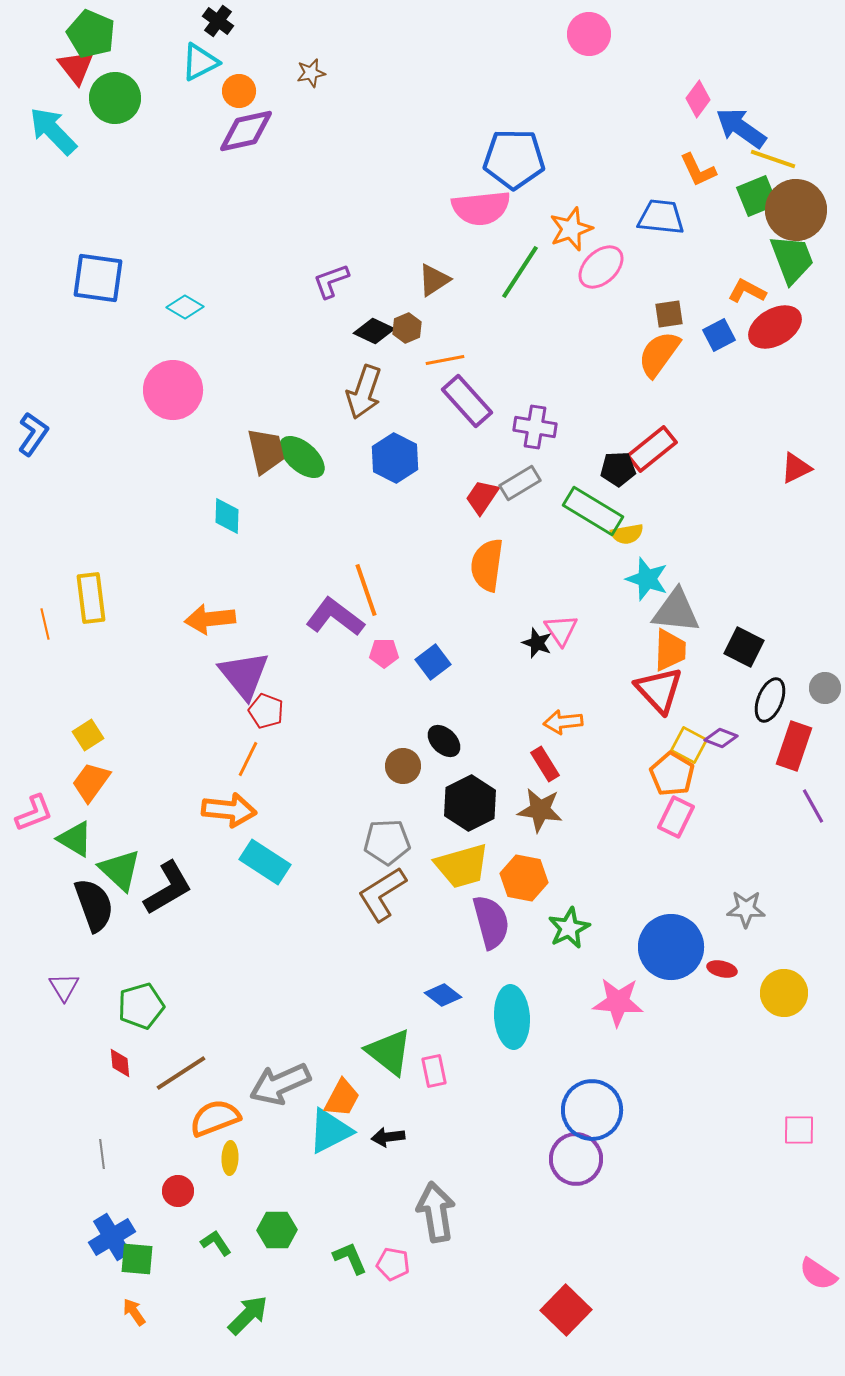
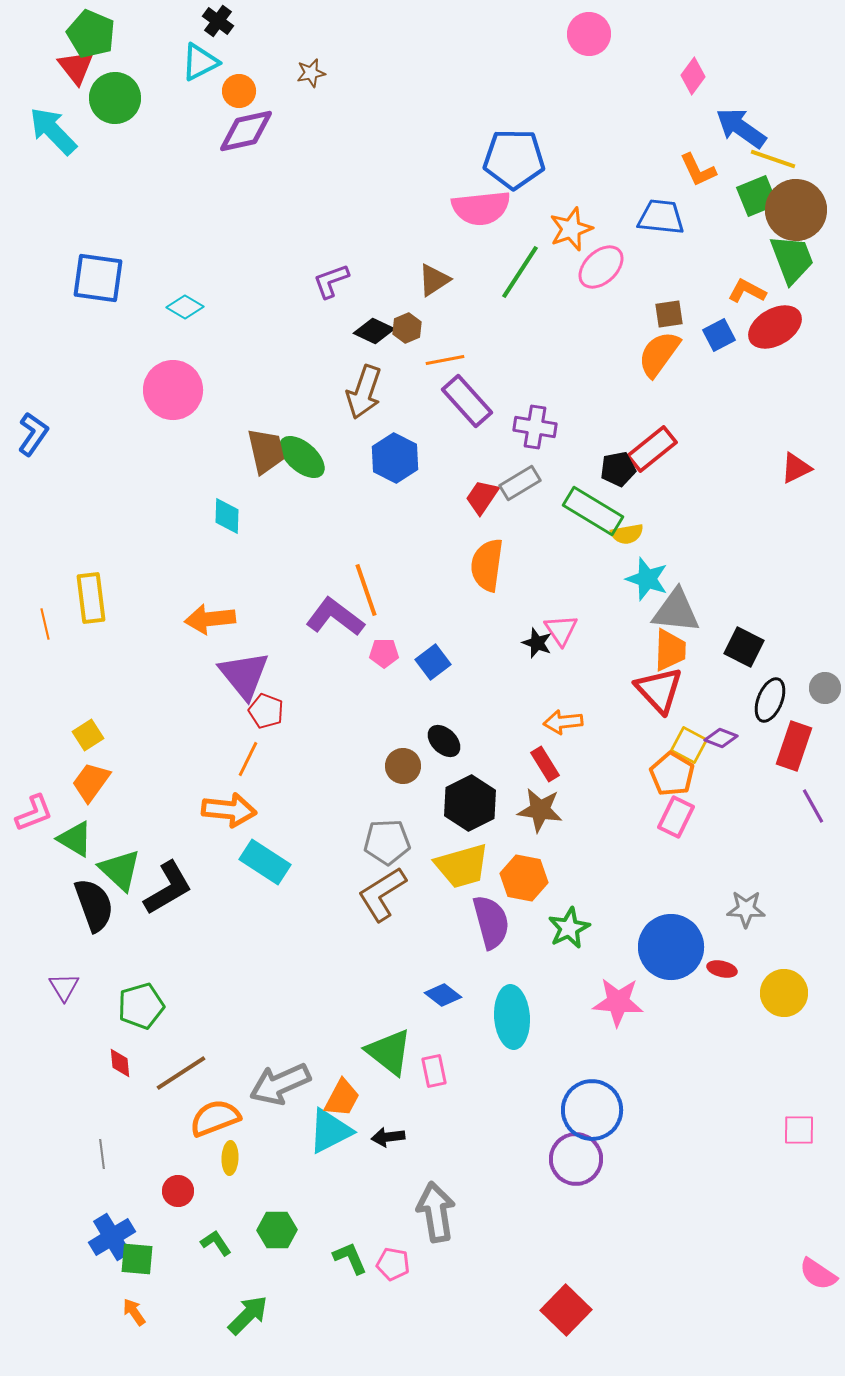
pink diamond at (698, 99): moved 5 px left, 23 px up
black pentagon at (618, 469): rotated 8 degrees counterclockwise
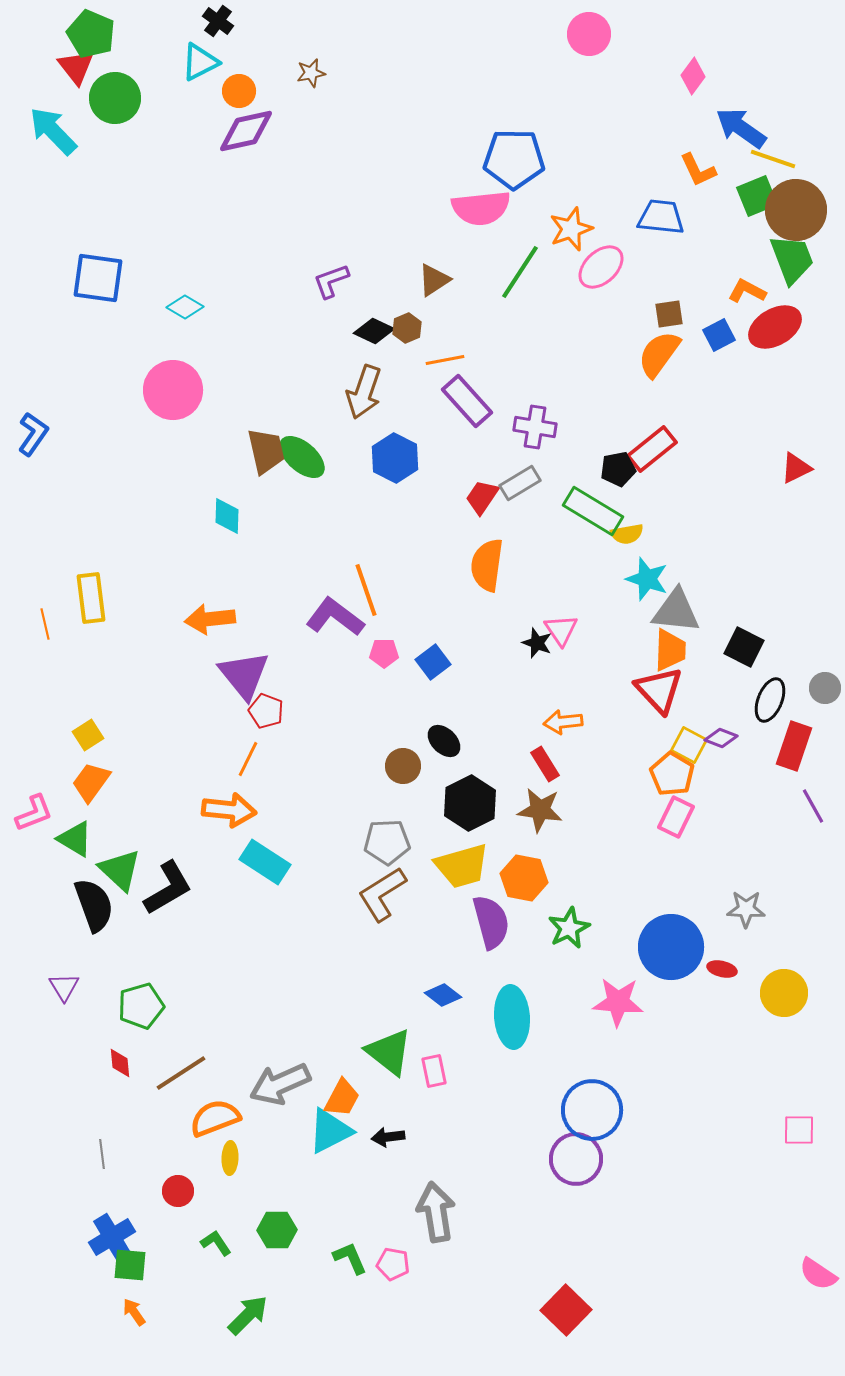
green square at (137, 1259): moved 7 px left, 6 px down
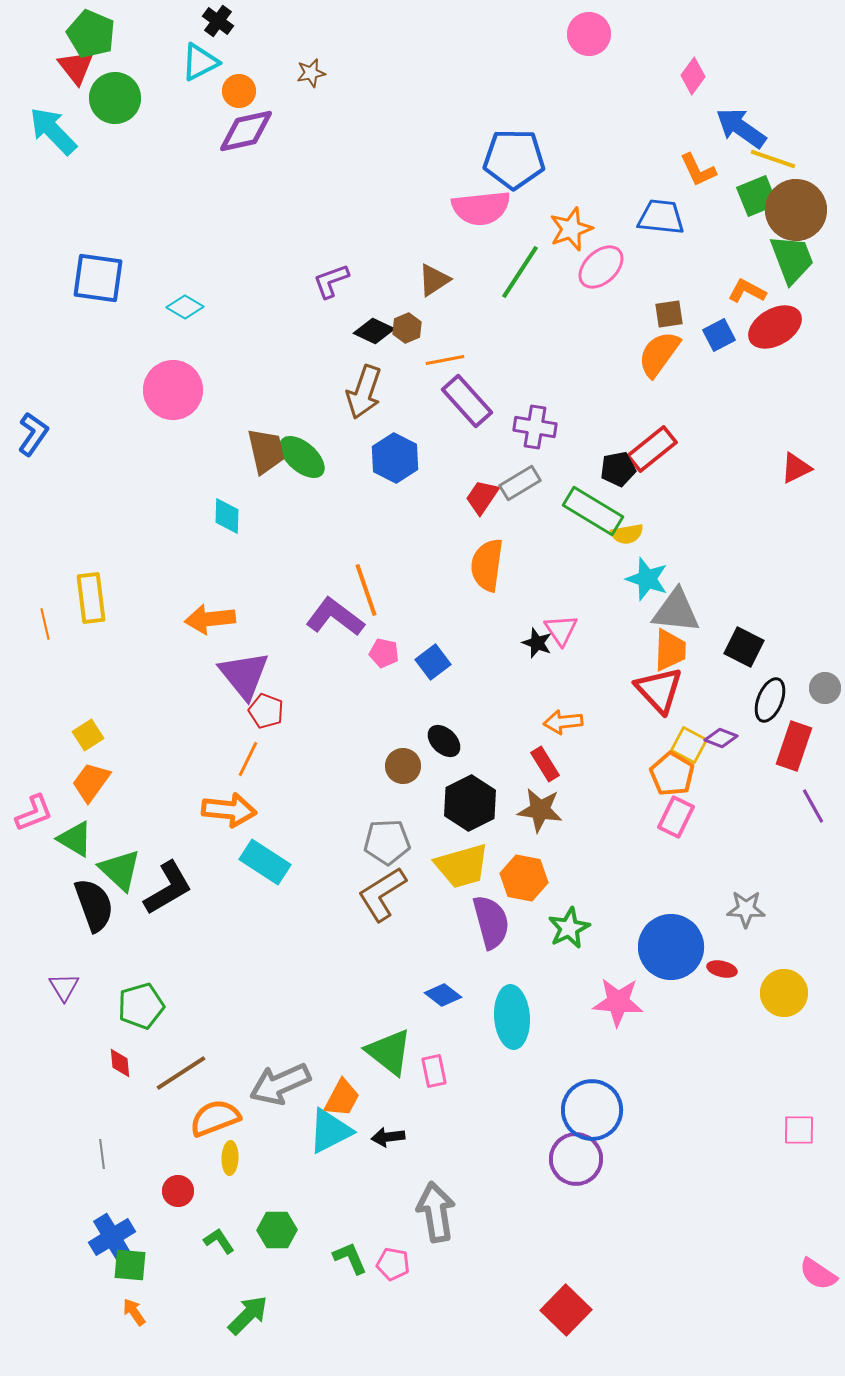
pink pentagon at (384, 653): rotated 12 degrees clockwise
green L-shape at (216, 1243): moved 3 px right, 2 px up
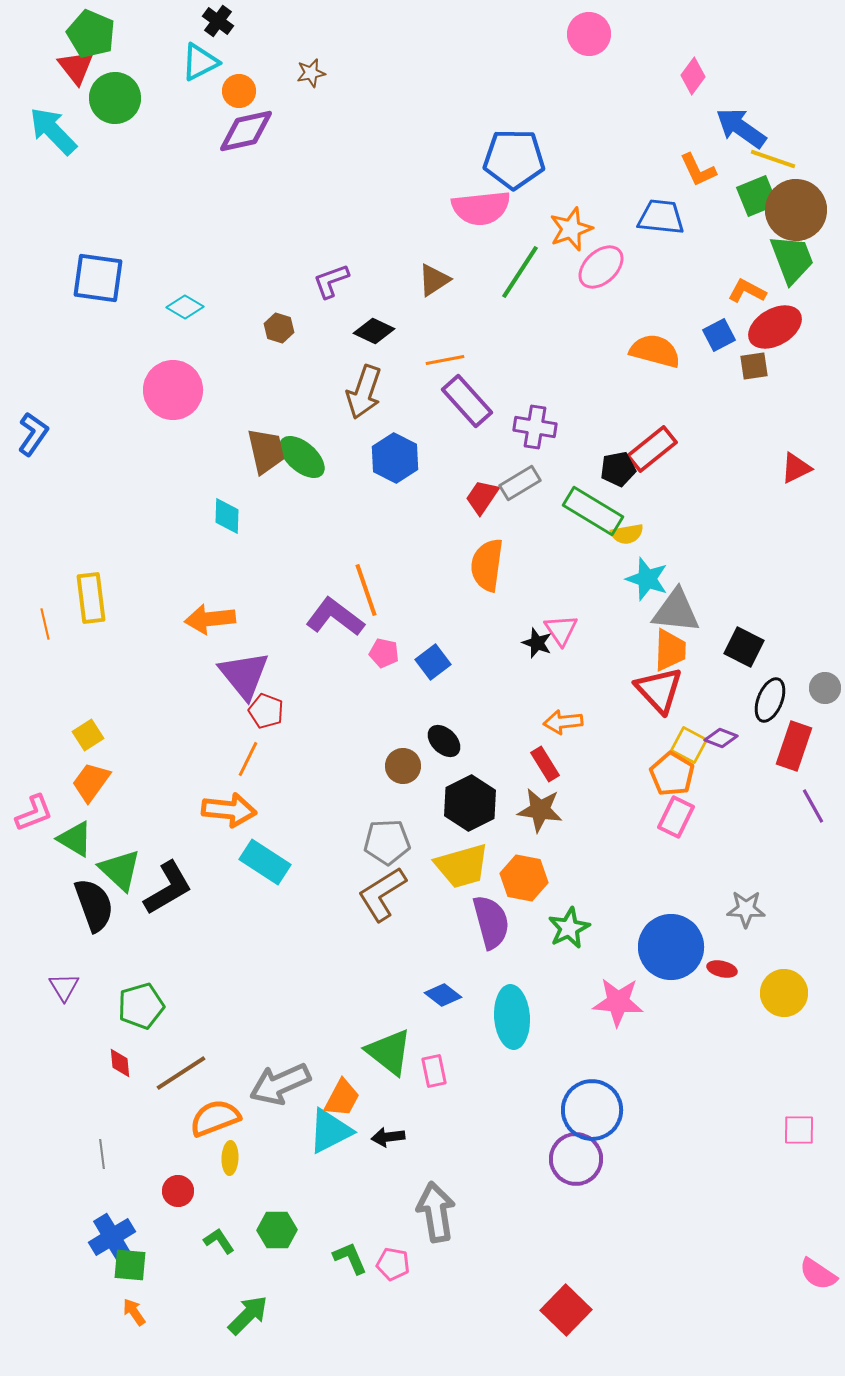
brown square at (669, 314): moved 85 px right, 52 px down
brown hexagon at (407, 328): moved 128 px left; rotated 20 degrees counterclockwise
orange semicircle at (659, 354): moved 4 px left, 3 px up; rotated 69 degrees clockwise
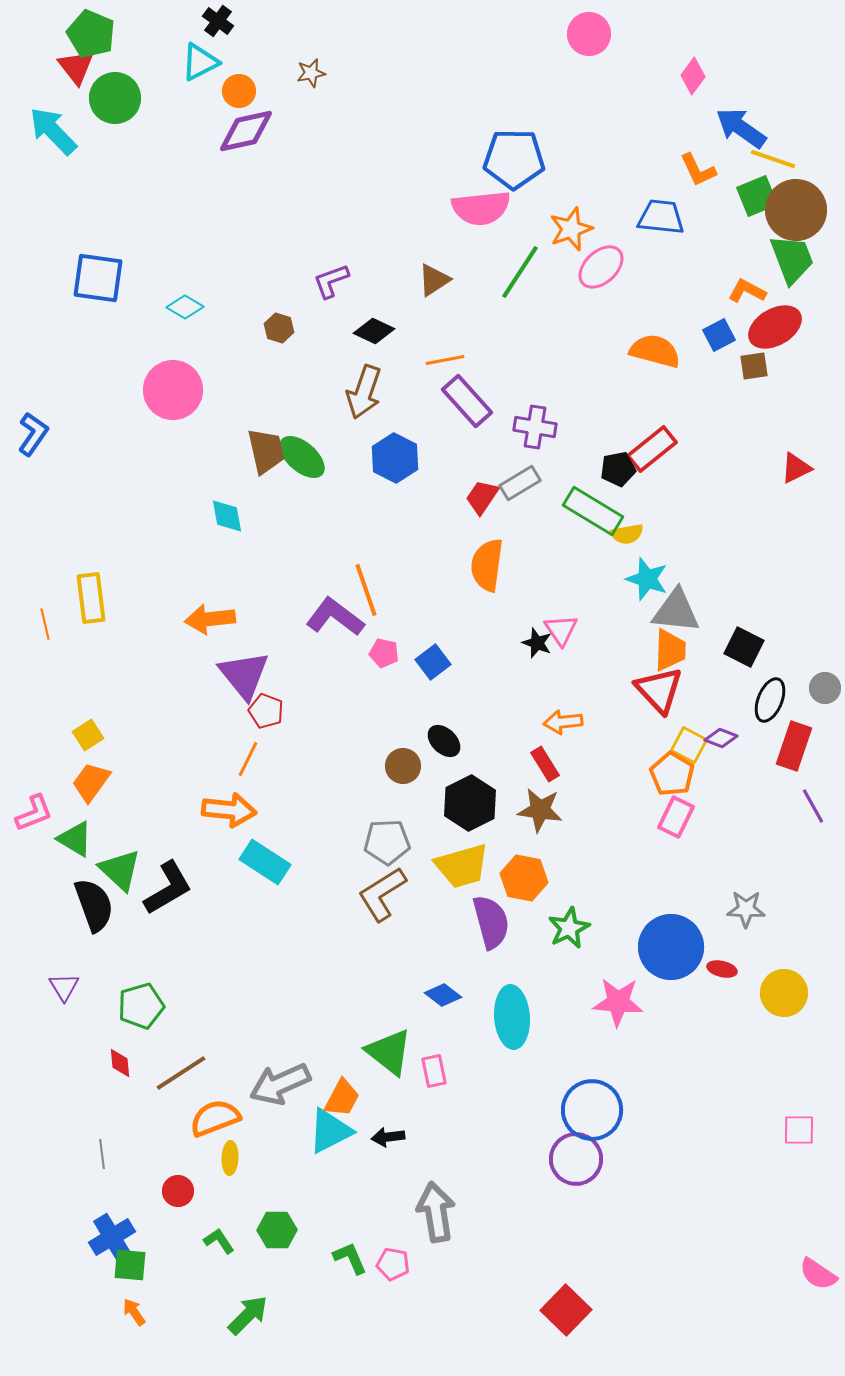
cyan diamond at (227, 516): rotated 12 degrees counterclockwise
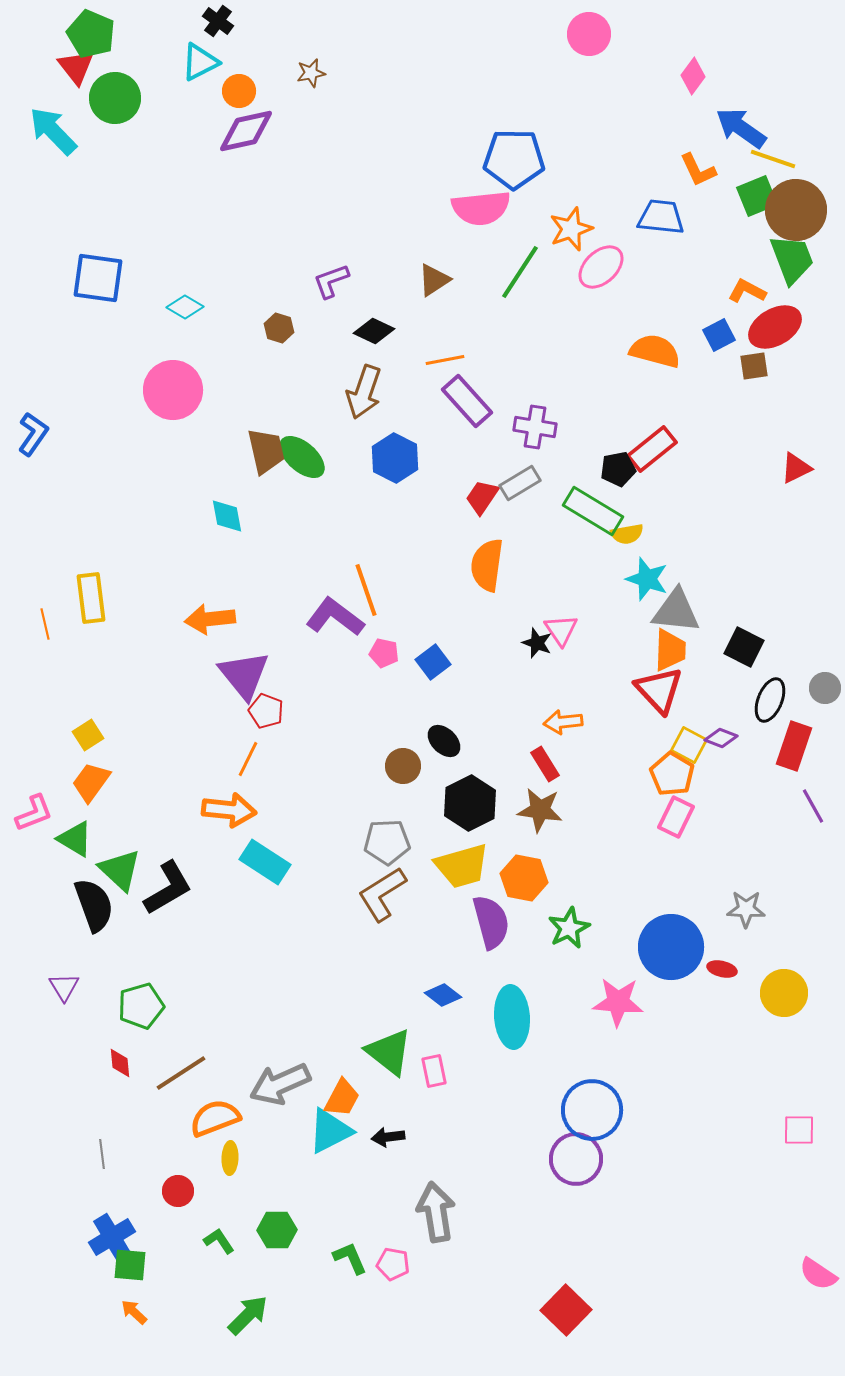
orange arrow at (134, 1312): rotated 12 degrees counterclockwise
